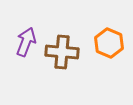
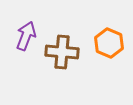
purple arrow: moved 6 px up
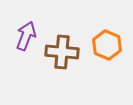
orange hexagon: moved 2 px left, 2 px down
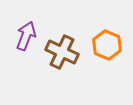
brown cross: rotated 20 degrees clockwise
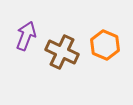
orange hexagon: moved 2 px left
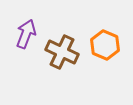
purple arrow: moved 2 px up
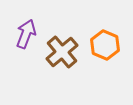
brown cross: rotated 24 degrees clockwise
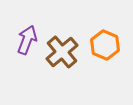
purple arrow: moved 1 px right, 6 px down
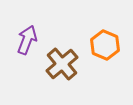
brown cross: moved 12 px down
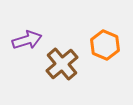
purple arrow: rotated 52 degrees clockwise
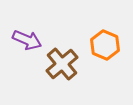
purple arrow: rotated 40 degrees clockwise
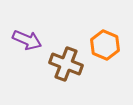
brown cross: moved 4 px right; rotated 28 degrees counterclockwise
